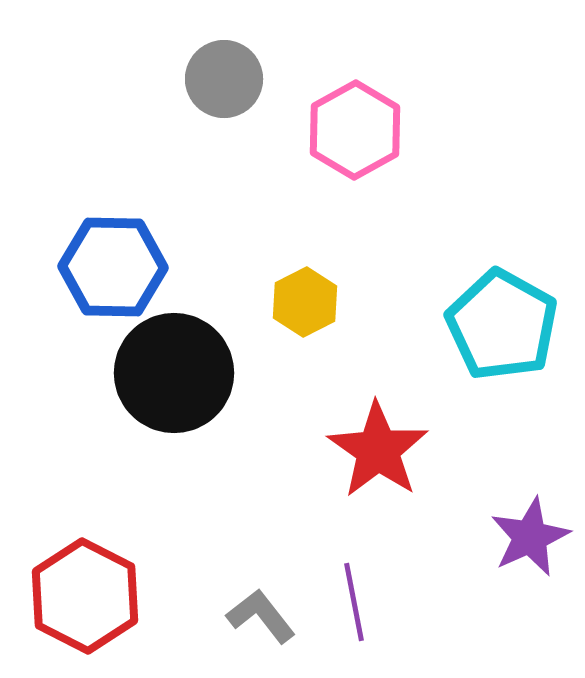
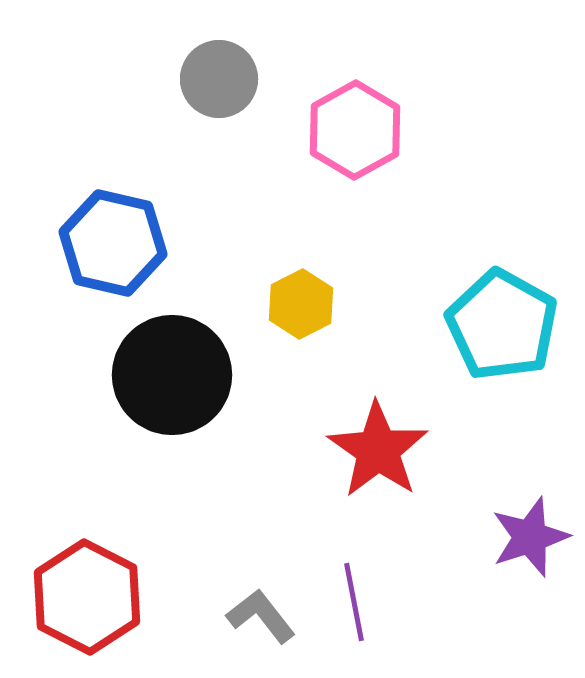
gray circle: moved 5 px left
blue hexagon: moved 24 px up; rotated 12 degrees clockwise
yellow hexagon: moved 4 px left, 2 px down
black circle: moved 2 px left, 2 px down
purple star: rotated 6 degrees clockwise
red hexagon: moved 2 px right, 1 px down
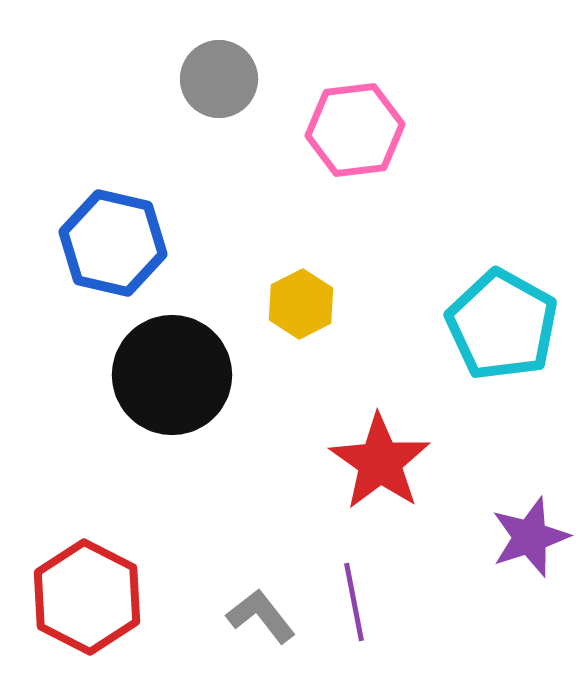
pink hexagon: rotated 22 degrees clockwise
red star: moved 2 px right, 12 px down
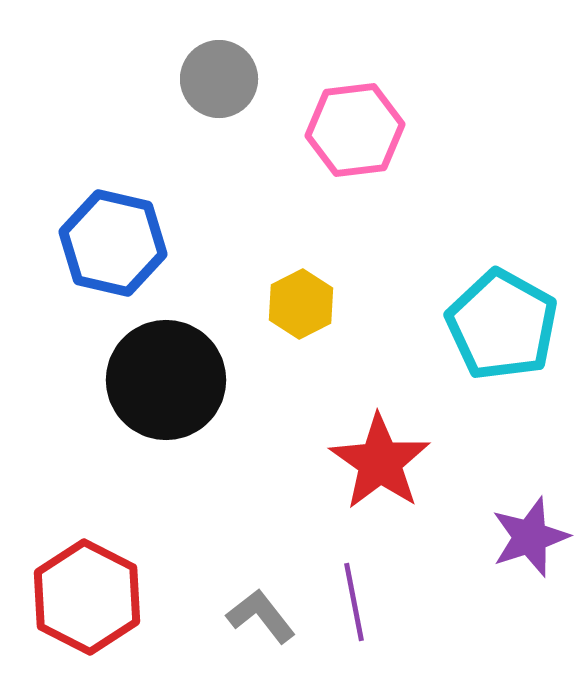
black circle: moved 6 px left, 5 px down
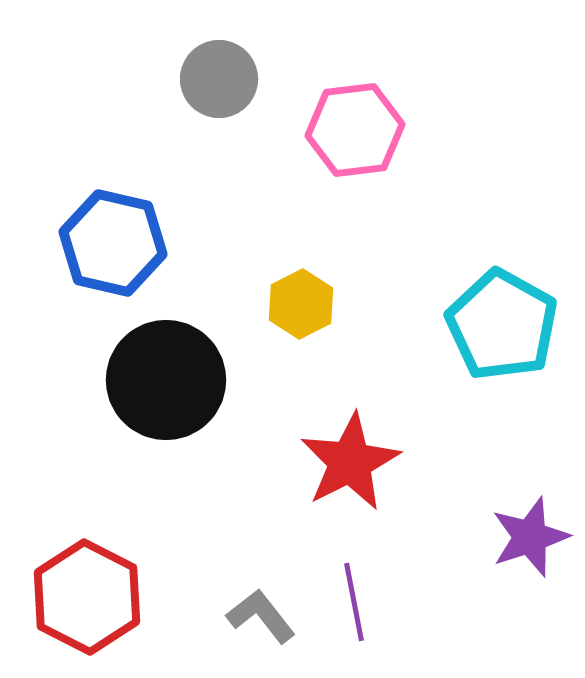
red star: moved 30 px left; rotated 10 degrees clockwise
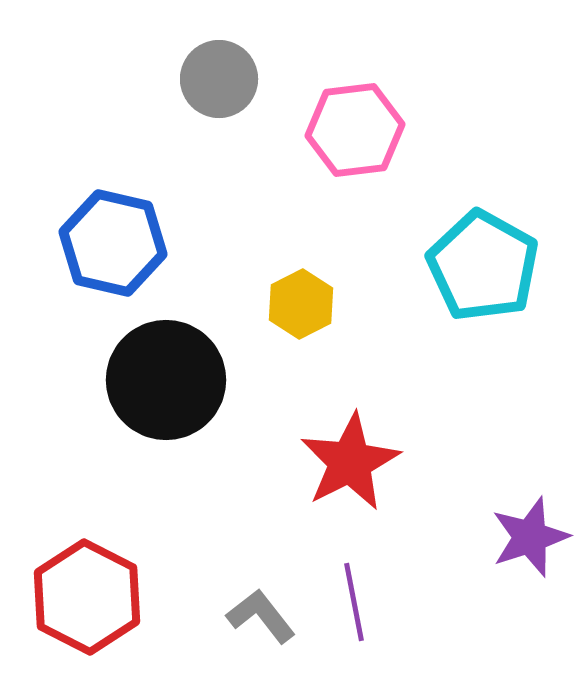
cyan pentagon: moved 19 px left, 59 px up
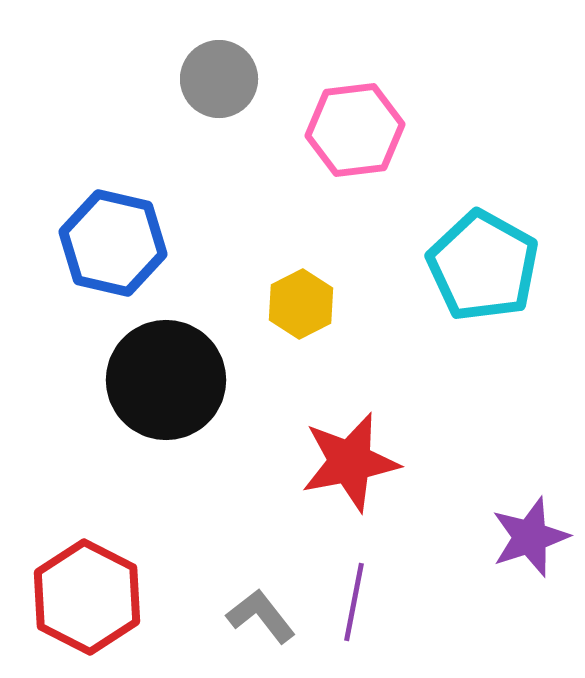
red star: rotated 16 degrees clockwise
purple line: rotated 22 degrees clockwise
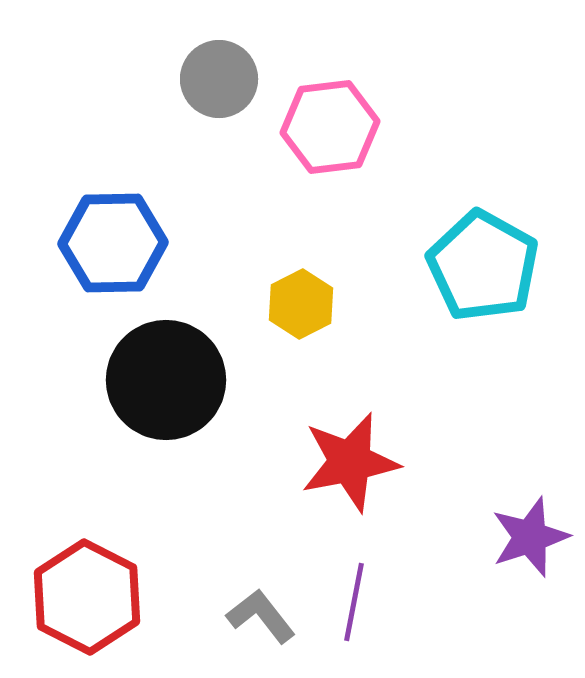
pink hexagon: moved 25 px left, 3 px up
blue hexagon: rotated 14 degrees counterclockwise
